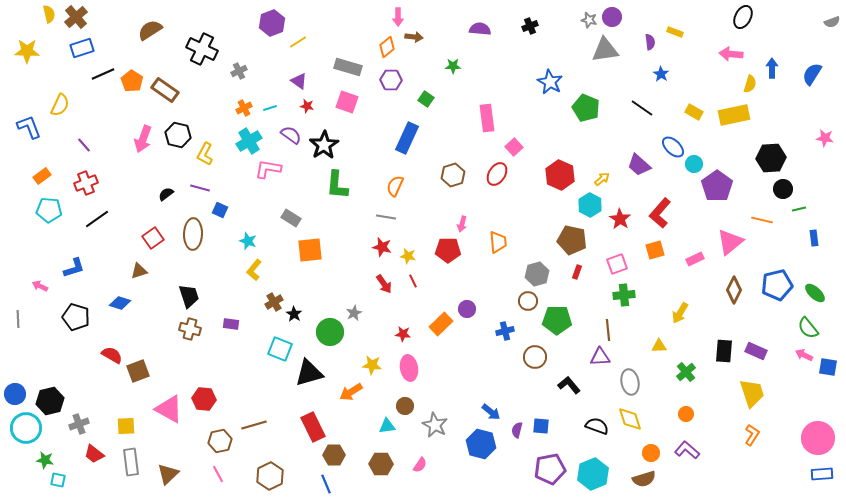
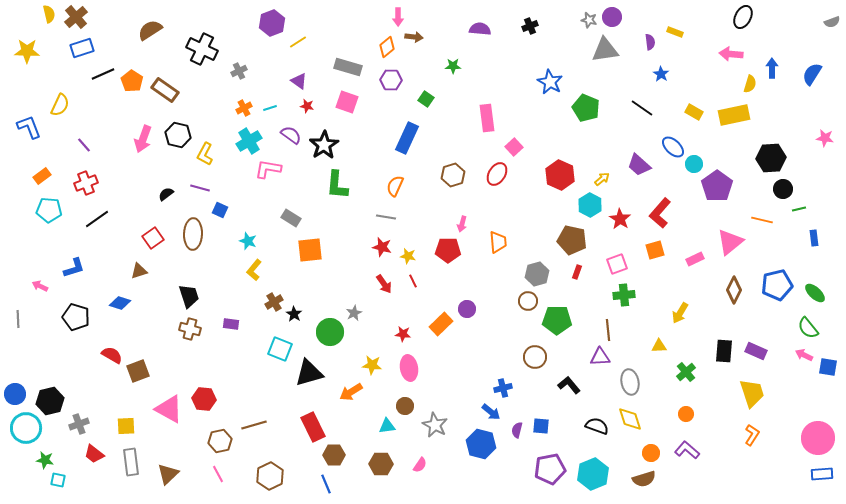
blue cross at (505, 331): moved 2 px left, 57 px down
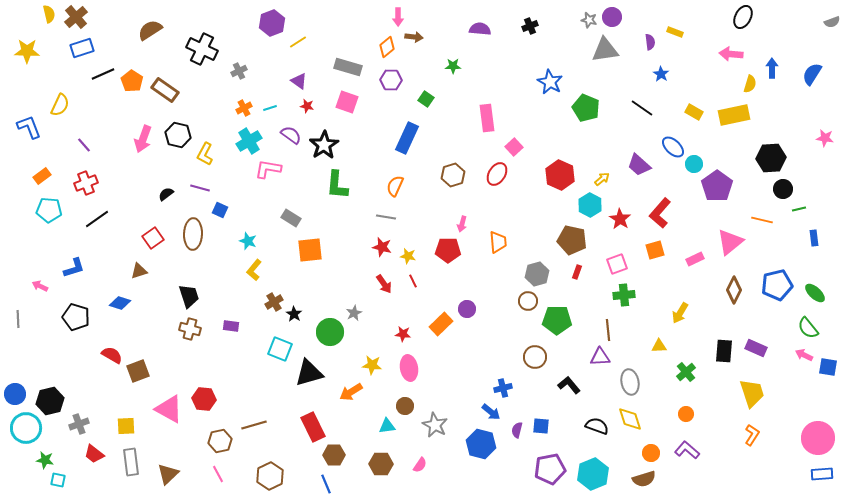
purple rectangle at (231, 324): moved 2 px down
purple rectangle at (756, 351): moved 3 px up
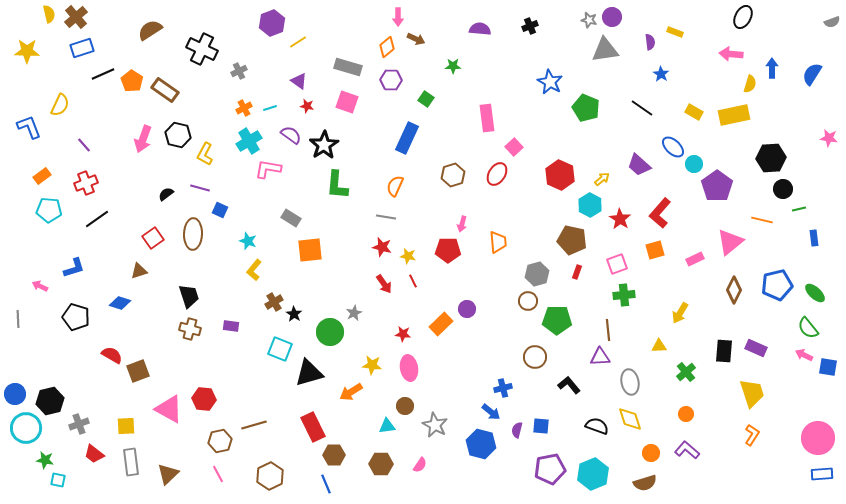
brown arrow at (414, 37): moved 2 px right, 2 px down; rotated 18 degrees clockwise
pink star at (825, 138): moved 4 px right
brown semicircle at (644, 479): moved 1 px right, 4 px down
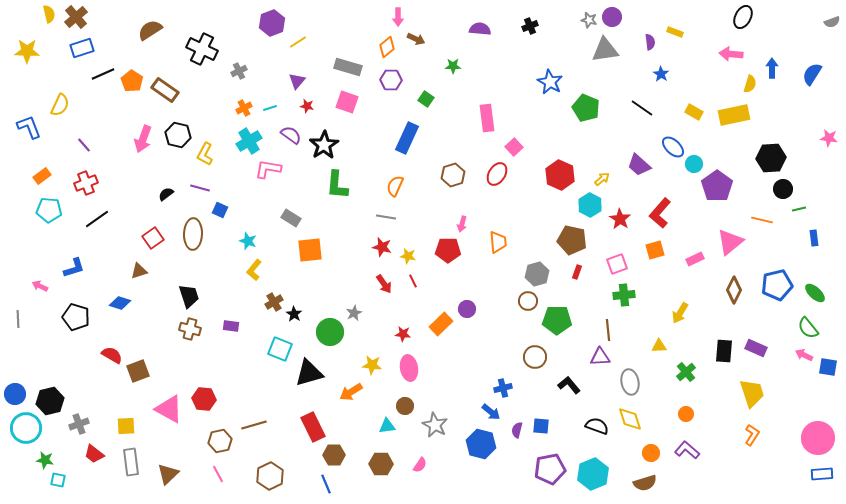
purple triangle at (299, 81): moved 2 px left; rotated 36 degrees clockwise
